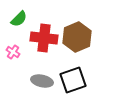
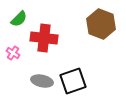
brown hexagon: moved 24 px right, 13 px up; rotated 16 degrees counterclockwise
pink cross: moved 1 px down
black square: moved 1 px down
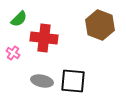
brown hexagon: moved 1 px left, 1 px down
black square: rotated 24 degrees clockwise
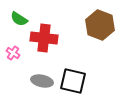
green semicircle: rotated 78 degrees clockwise
black square: rotated 8 degrees clockwise
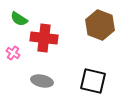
black square: moved 20 px right
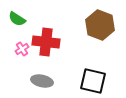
green semicircle: moved 2 px left
red cross: moved 2 px right, 4 px down
pink cross: moved 9 px right, 4 px up; rotated 24 degrees clockwise
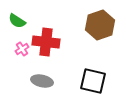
green semicircle: moved 2 px down
brown hexagon: rotated 20 degrees clockwise
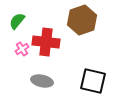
green semicircle: rotated 96 degrees clockwise
brown hexagon: moved 18 px left, 5 px up
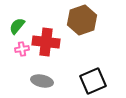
green semicircle: moved 5 px down
pink cross: rotated 24 degrees clockwise
black square: rotated 36 degrees counterclockwise
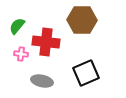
brown hexagon: rotated 20 degrees clockwise
pink cross: moved 1 px left, 5 px down; rotated 16 degrees clockwise
black square: moved 7 px left, 8 px up
